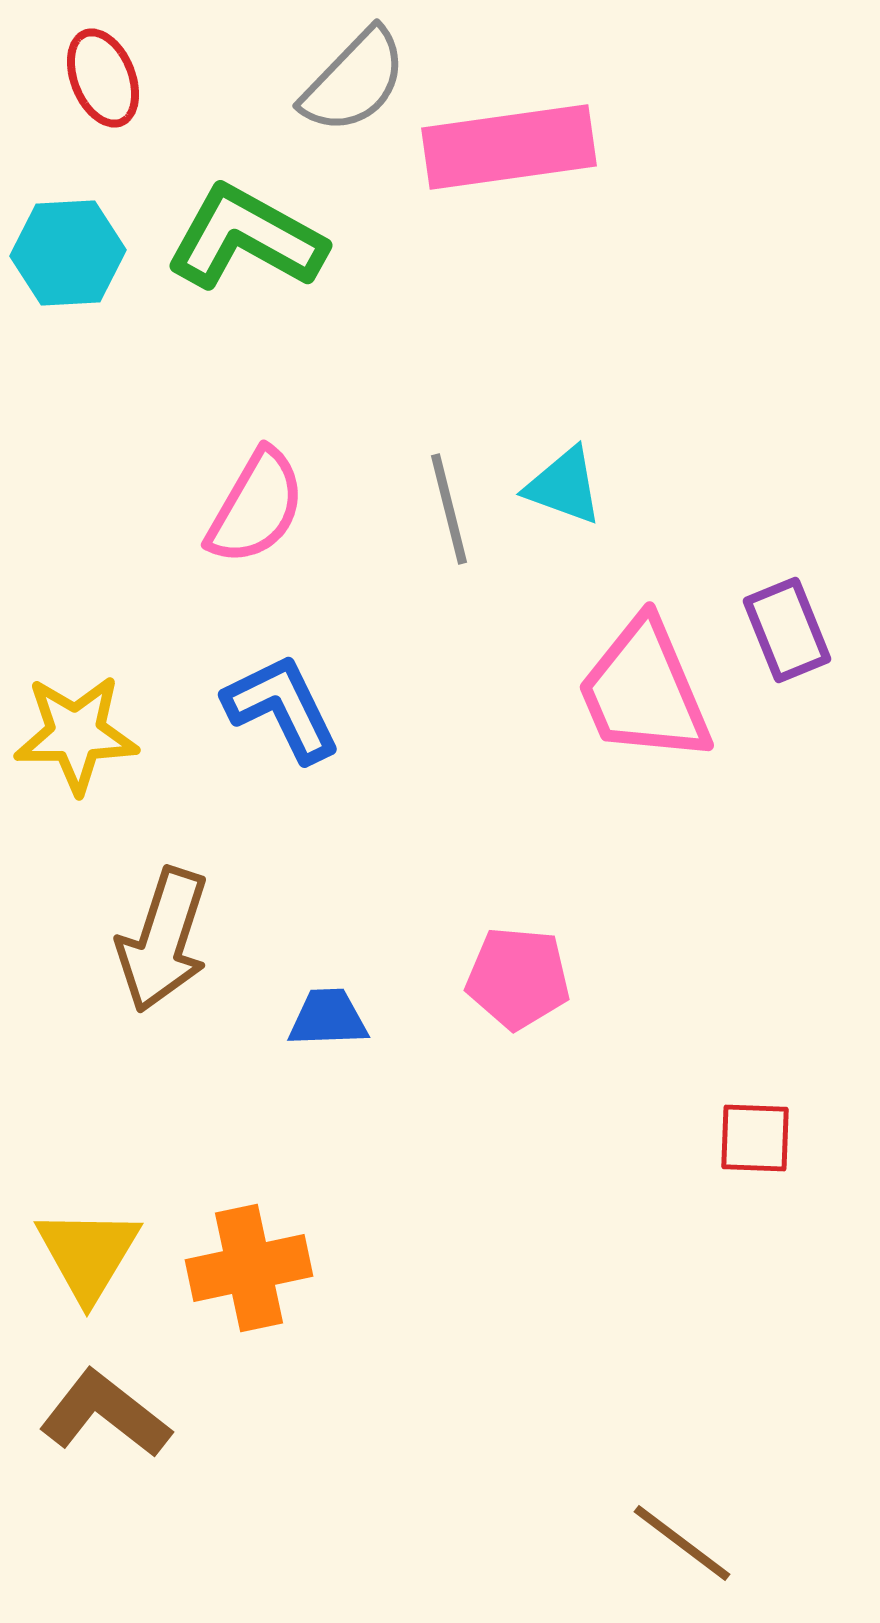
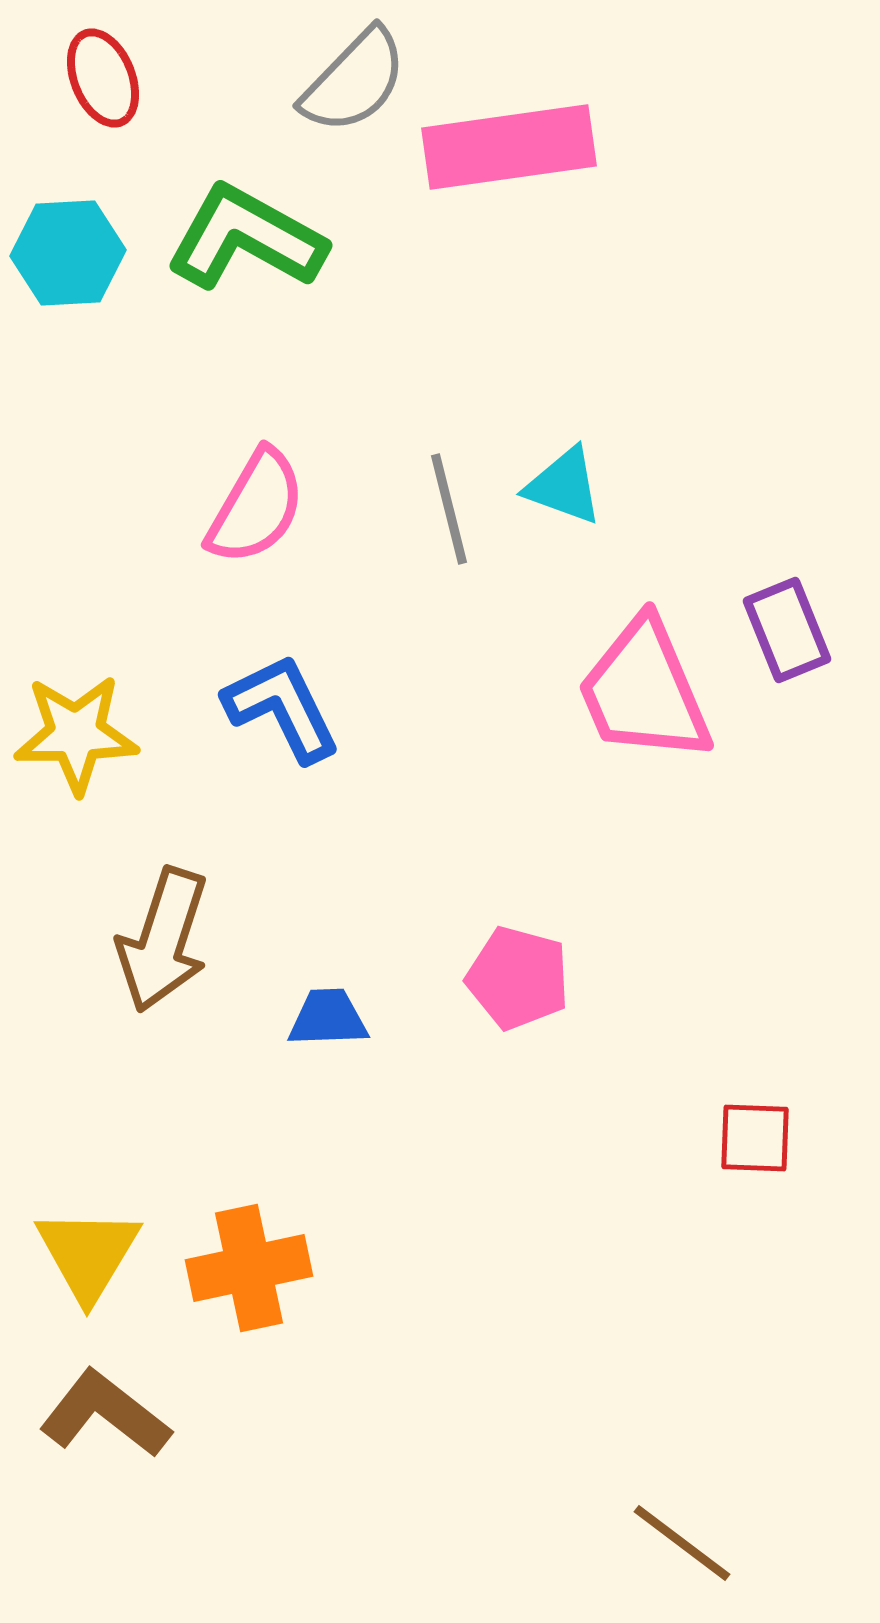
pink pentagon: rotated 10 degrees clockwise
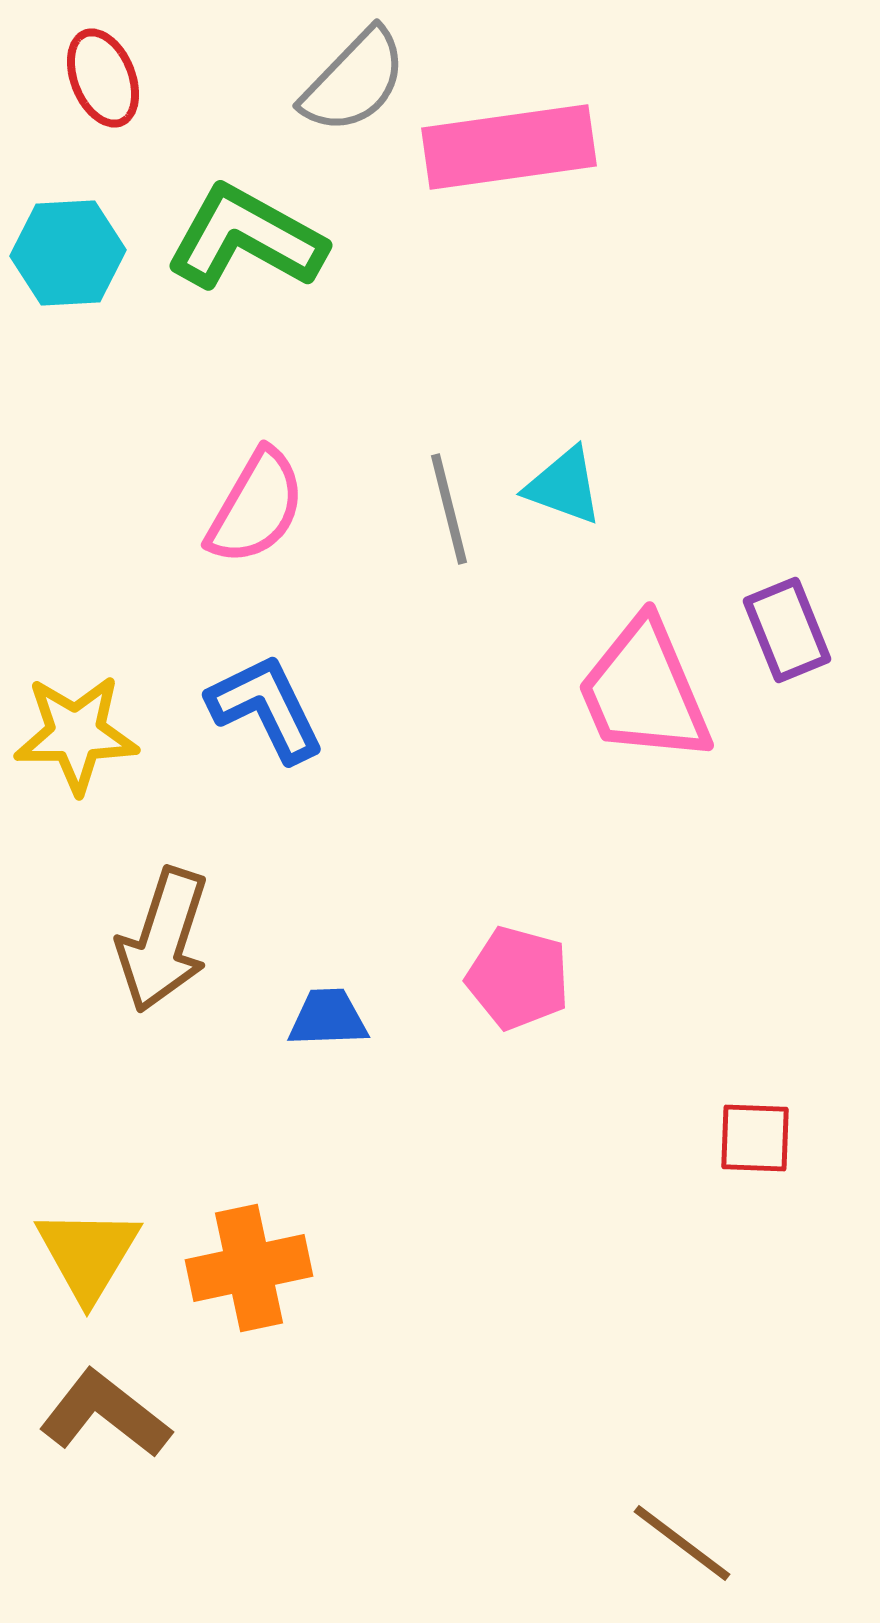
blue L-shape: moved 16 px left
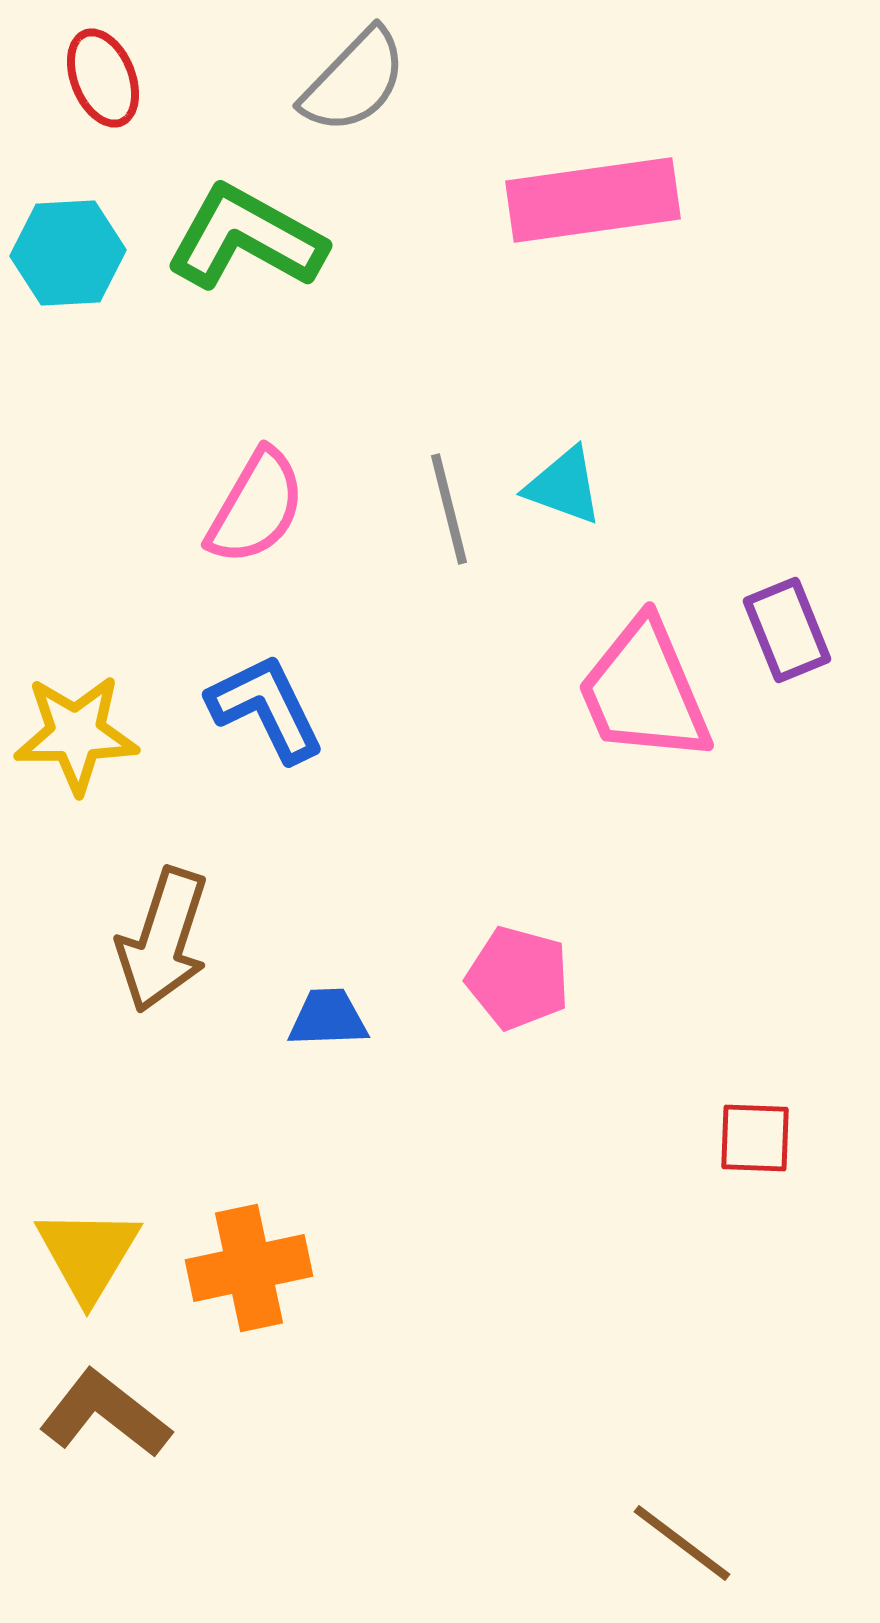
pink rectangle: moved 84 px right, 53 px down
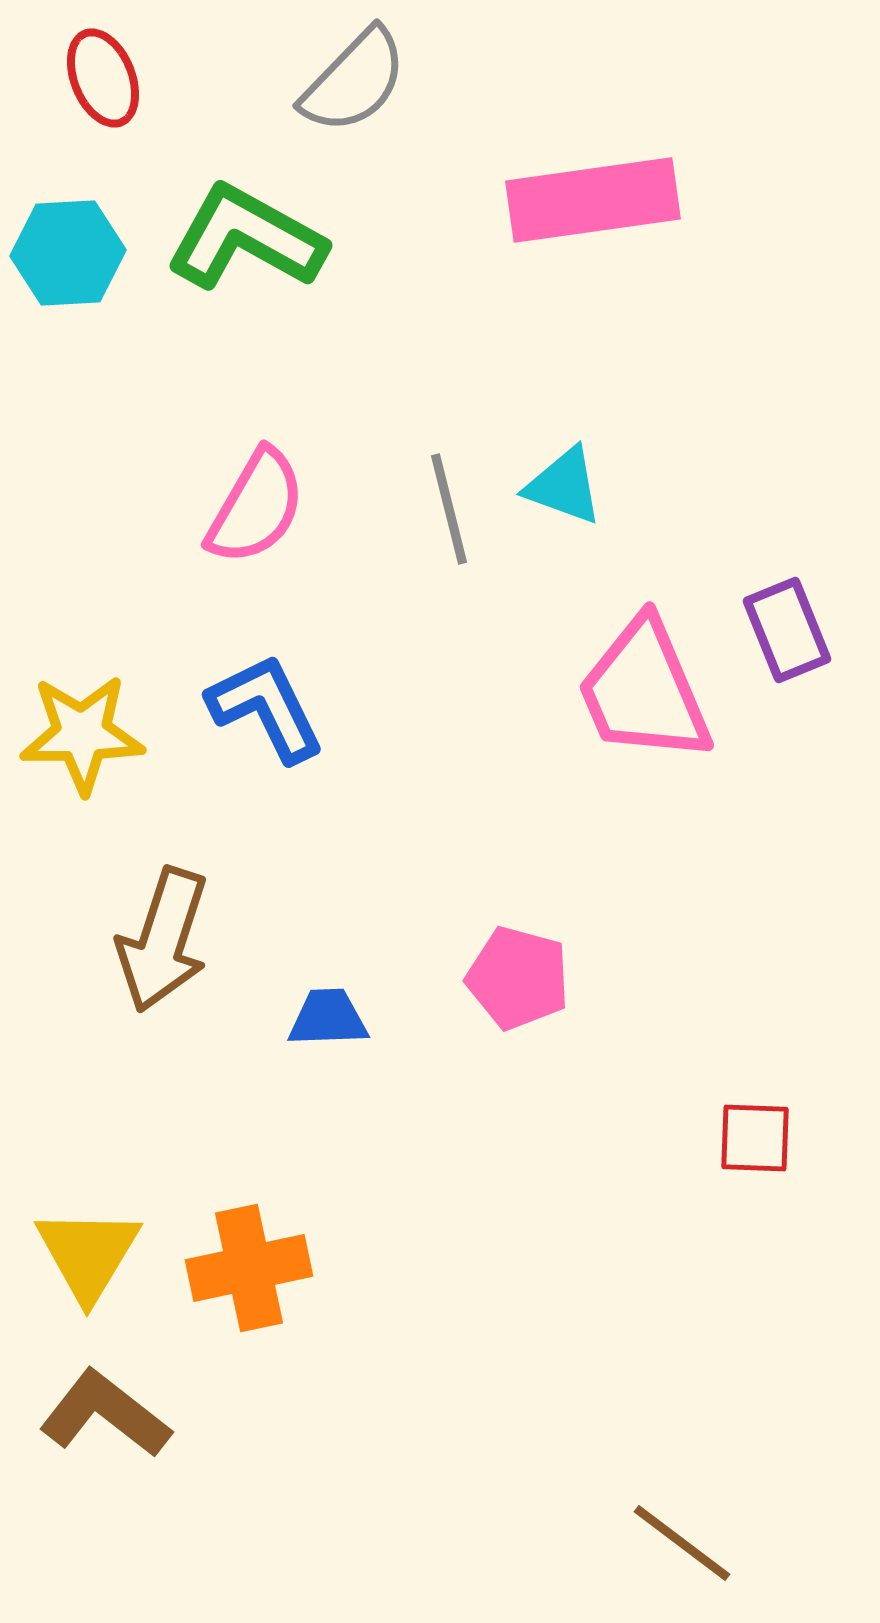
yellow star: moved 6 px right
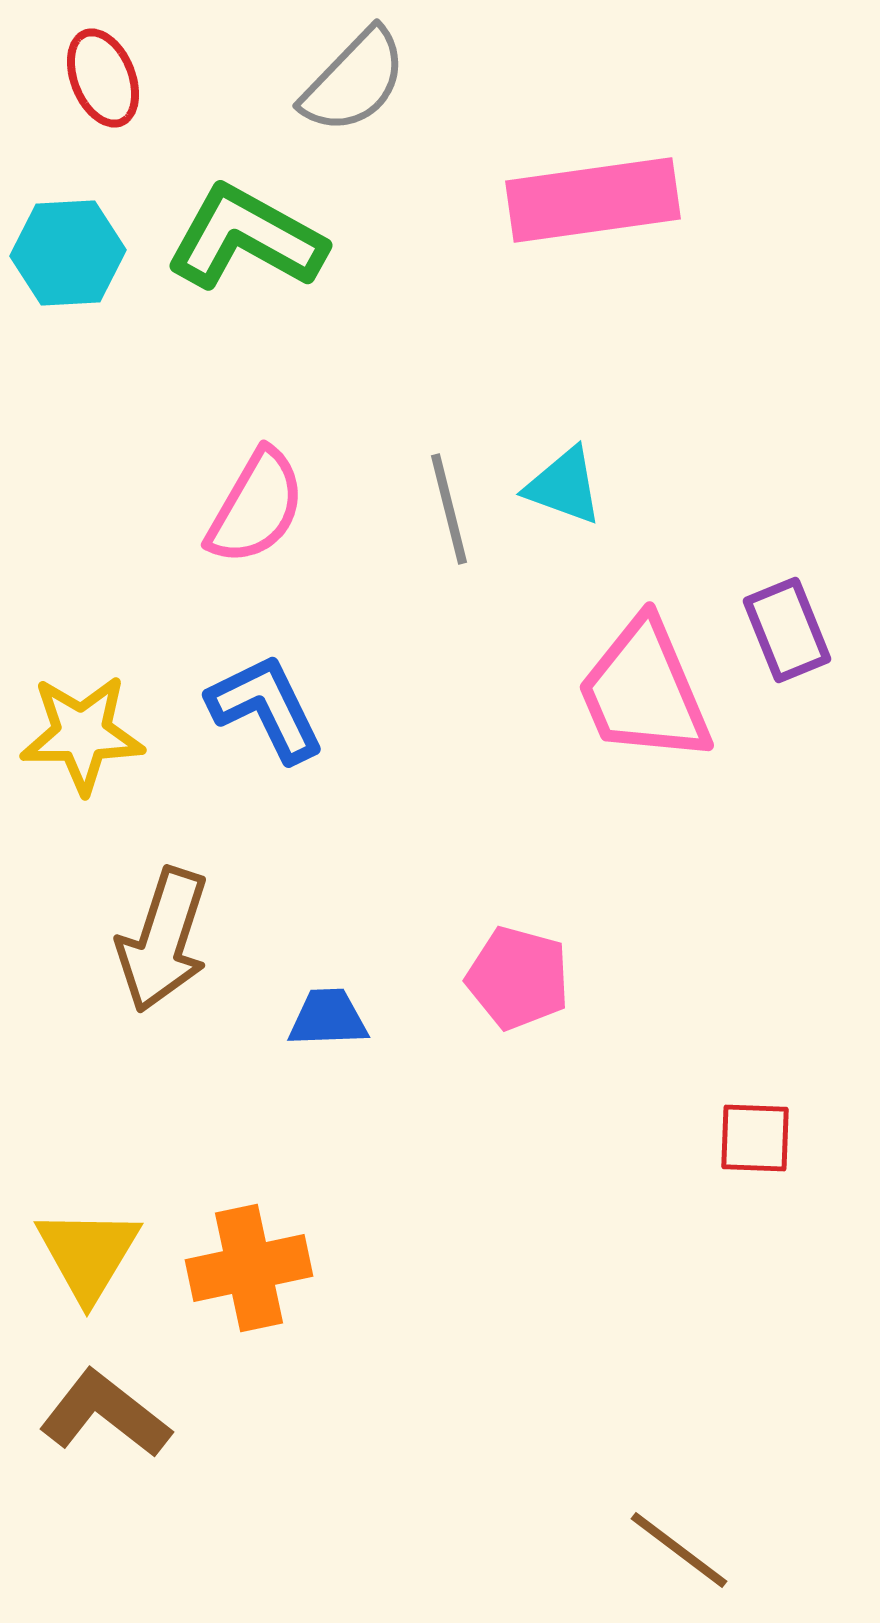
brown line: moved 3 px left, 7 px down
